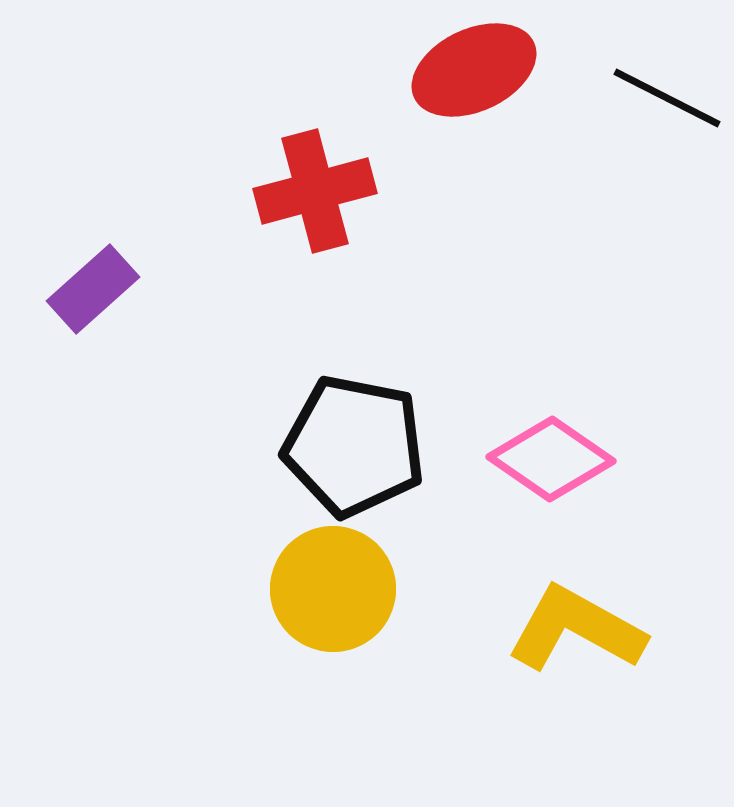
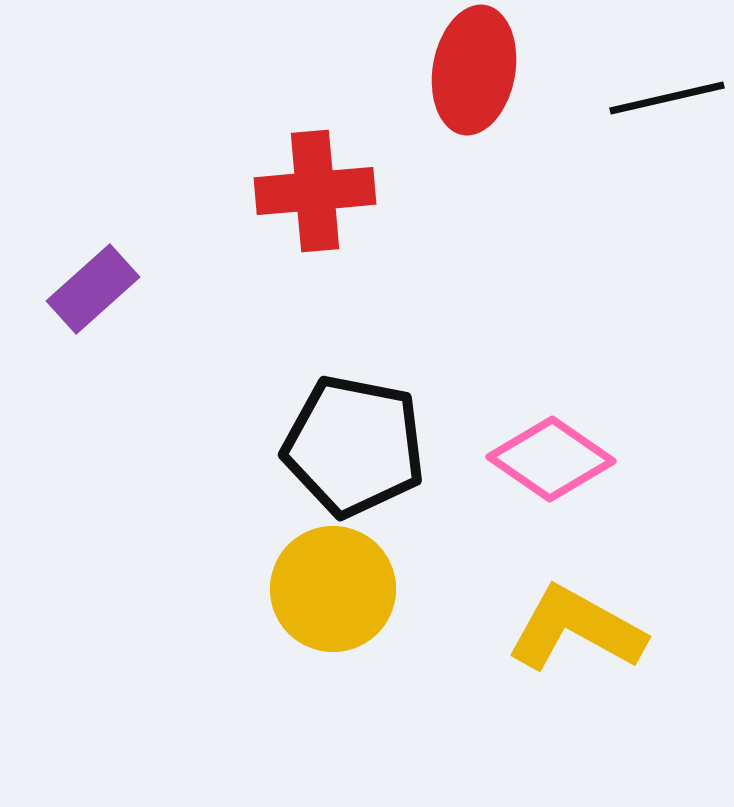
red ellipse: rotated 55 degrees counterclockwise
black line: rotated 40 degrees counterclockwise
red cross: rotated 10 degrees clockwise
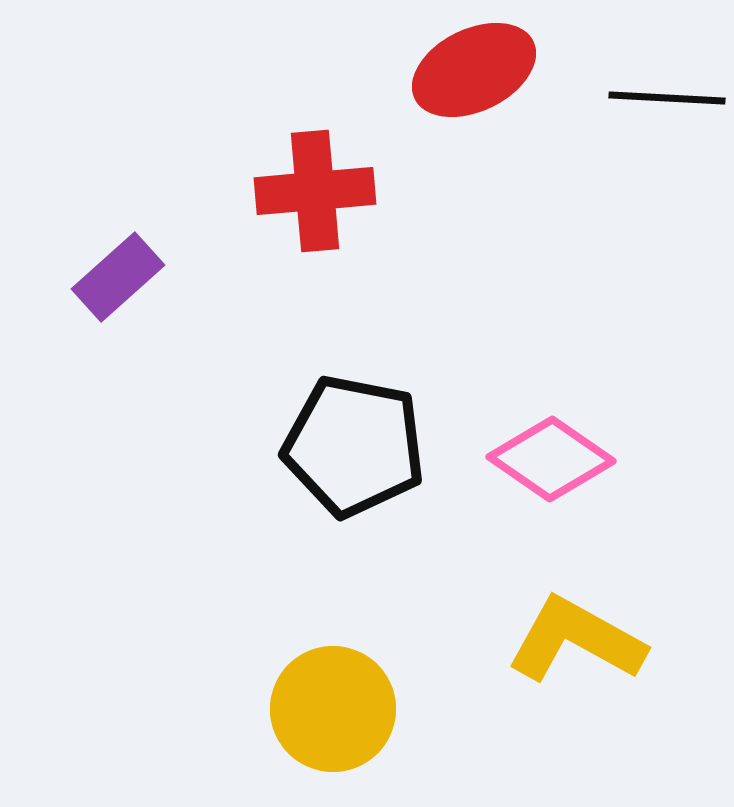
red ellipse: rotated 54 degrees clockwise
black line: rotated 16 degrees clockwise
purple rectangle: moved 25 px right, 12 px up
yellow circle: moved 120 px down
yellow L-shape: moved 11 px down
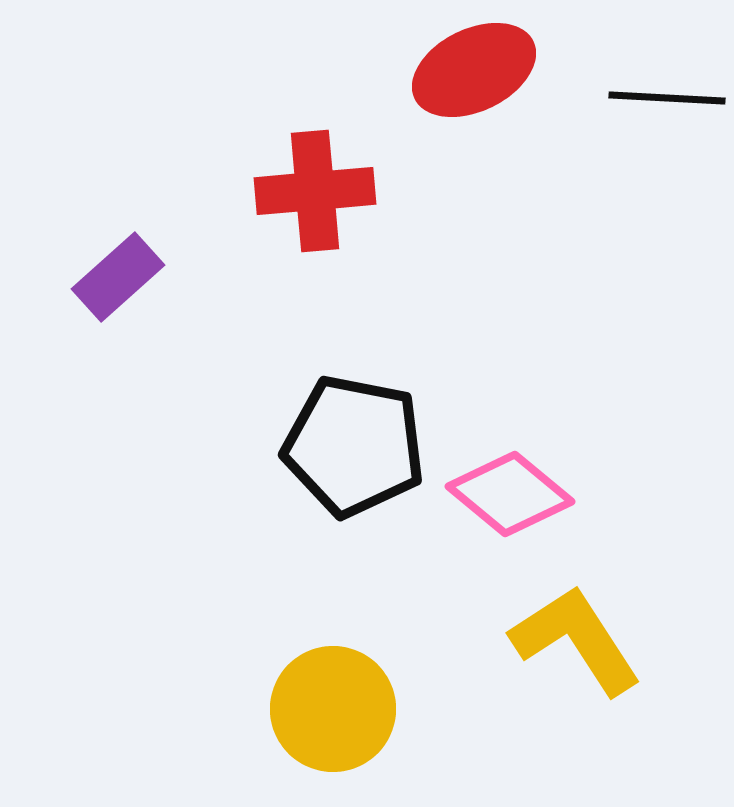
pink diamond: moved 41 px left, 35 px down; rotated 5 degrees clockwise
yellow L-shape: rotated 28 degrees clockwise
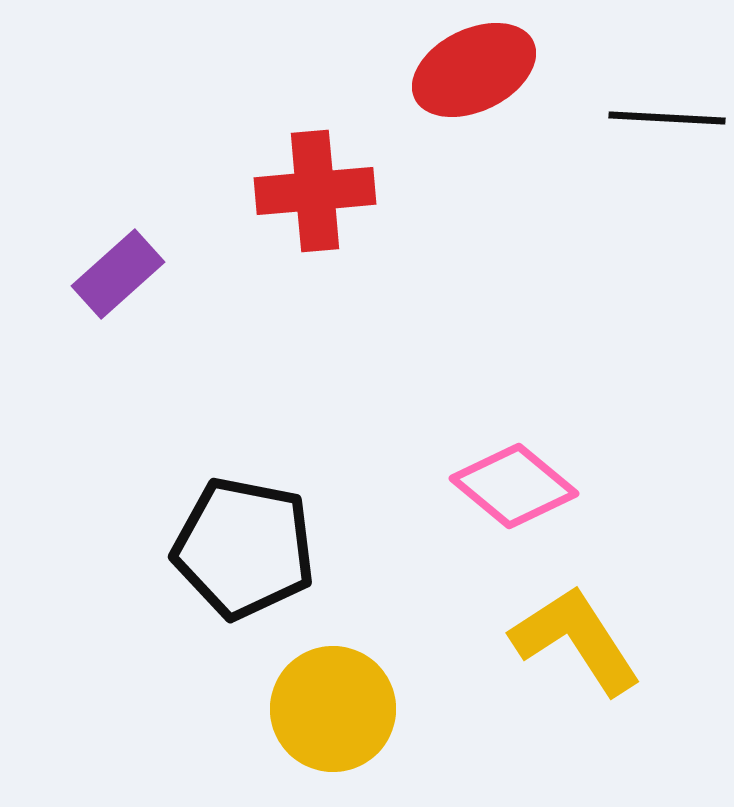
black line: moved 20 px down
purple rectangle: moved 3 px up
black pentagon: moved 110 px left, 102 px down
pink diamond: moved 4 px right, 8 px up
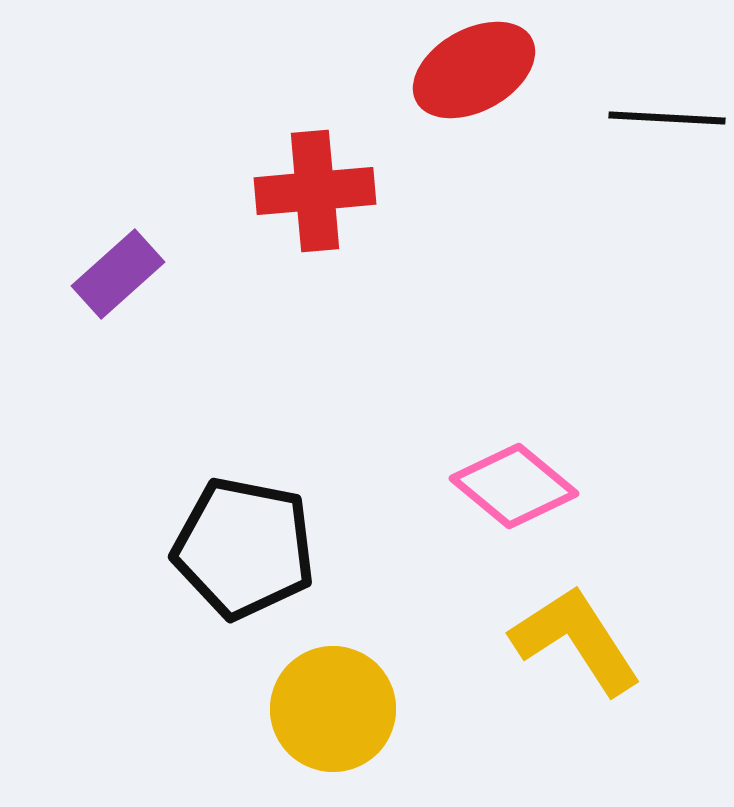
red ellipse: rotated 3 degrees counterclockwise
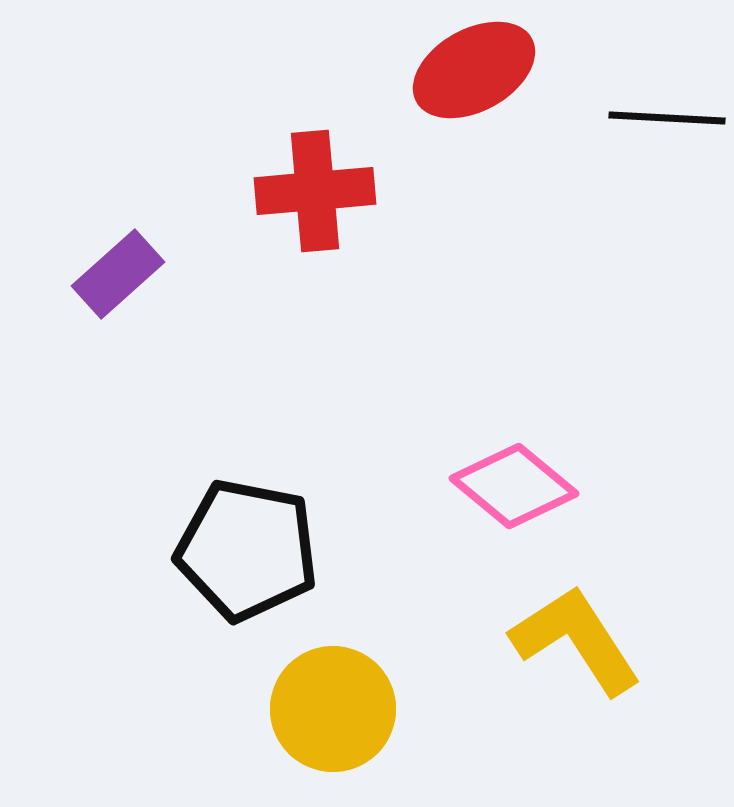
black pentagon: moved 3 px right, 2 px down
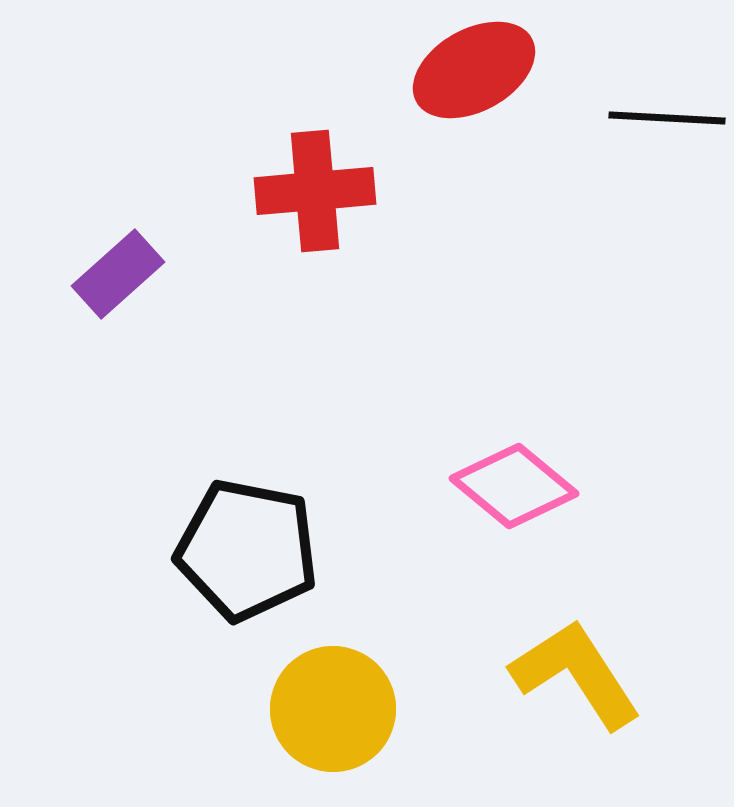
yellow L-shape: moved 34 px down
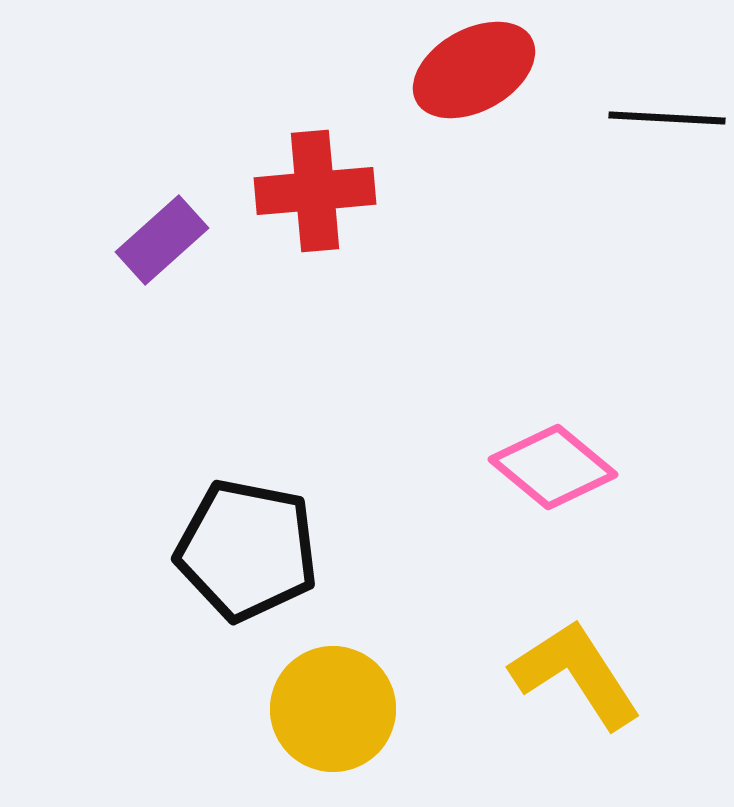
purple rectangle: moved 44 px right, 34 px up
pink diamond: moved 39 px right, 19 px up
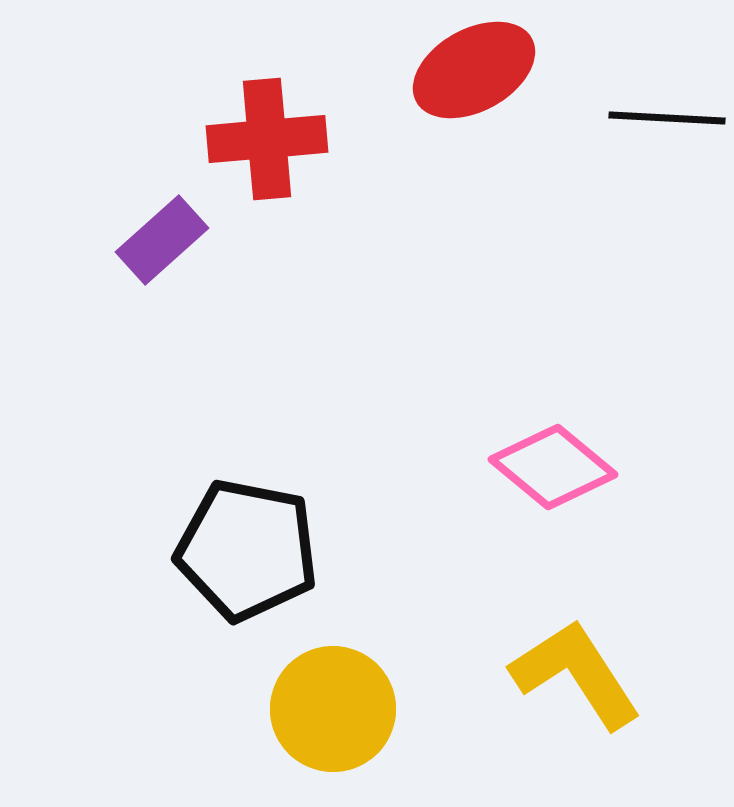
red cross: moved 48 px left, 52 px up
